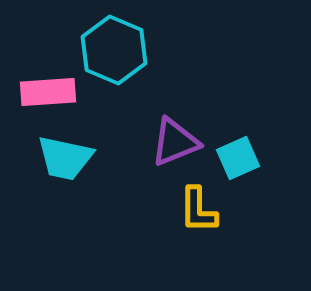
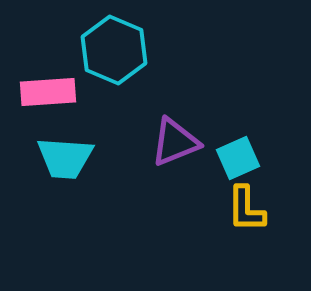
cyan trapezoid: rotated 8 degrees counterclockwise
yellow L-shape: moved 48 px right, 1 px up
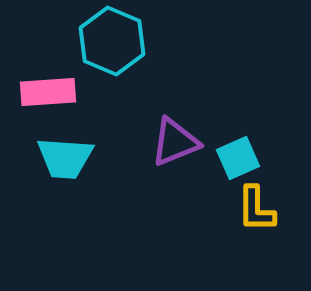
cyan hexagon: moved 2 px left, 9 px up
yellow L-shape: moved 10 px right
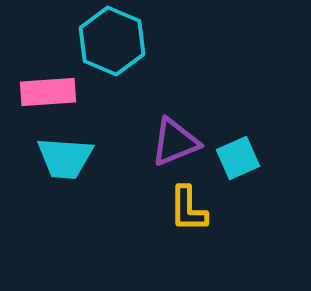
yellow L-shape: moved 68 px left
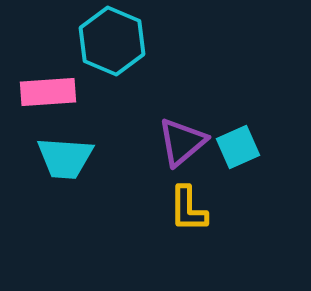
purple triangle: moved 7 px right; rotated 18 degrees counterclockwise
cyan square: moved 11 px up
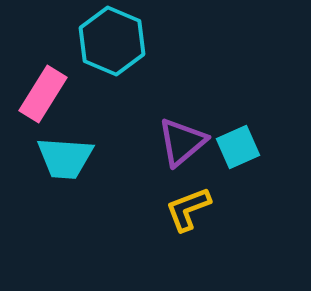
pink rectangle: moved 5 px left, 2 px down; rotated 54 degrees counterclockwise
yellow L-shape: rotated 69 degrees clockwise
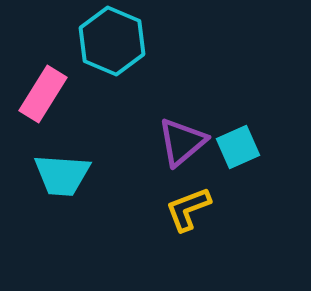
cyan trapezoid: moved 3 px left, 17 px down
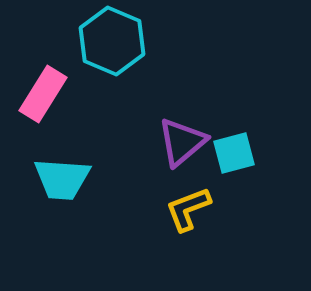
cyan square: moved 4 px left, 6 px down; rotated 9 degrees clockwise
cyan trapezoid: moved 4 px down
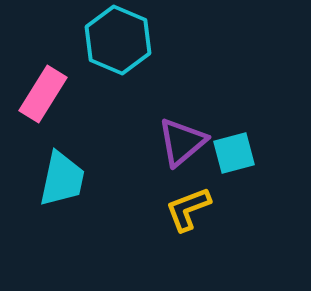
cyan hexagon: moved 6 px right, 1 px up
cyan trapezoid: rotated 82 degrees counterclockwise
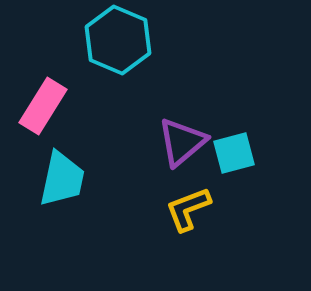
pink rectangle: moved 12 px down
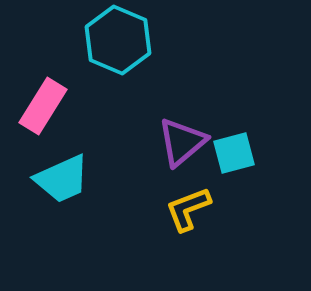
cyan trapezoid: rotated 54 degrees clockwise
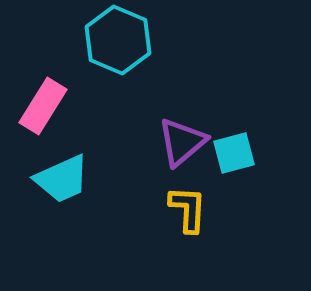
yellow L-shape: rotated 114 degrees clockwise
